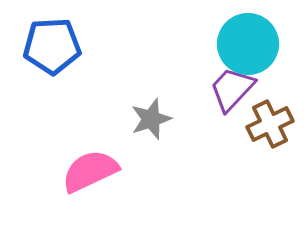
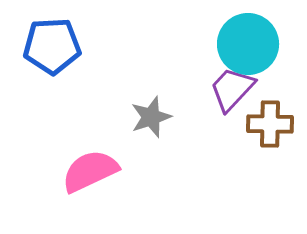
gray star: moved 2 px up
brown cross: rotated 27 degrees clockwise
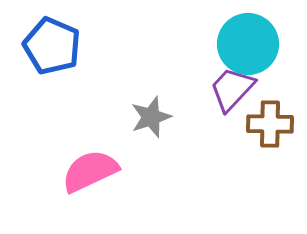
blue pentagon: rotated 26 degrees clockwise
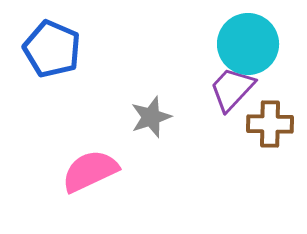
blue pentagon: moved 3 px down
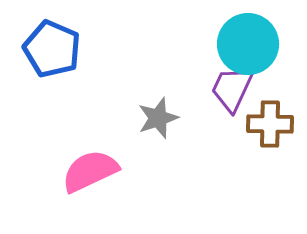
purple trapezoid: rotated 18 degrees counterclockwise
gray star: moved 7 px right, 1 px down
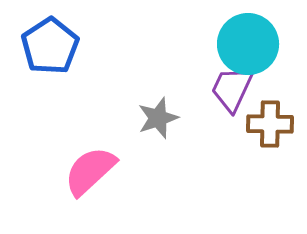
blue pentagon: moved 2 px left, 3 px up; rotated 16 degrees clockwise
pink semicircle: rotated 18 degrees counterclockwise
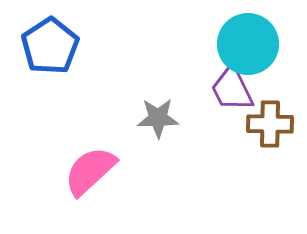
purple trapezoid: rotated 51 degrees counterclockwise
gray star: rotated 18 degrees clockwise
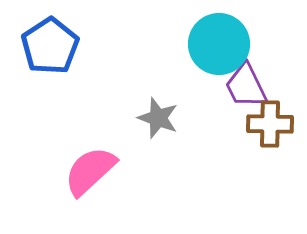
cyan circle: moved 29 px left
purple trapezoid: moved 14 px right, 3 px up
gray star: rotated 21 degrees clockwise
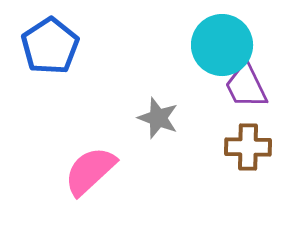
cyan circle: moved 3 px right, 1 px down
brown cross: moved 22 px left, 23 px down
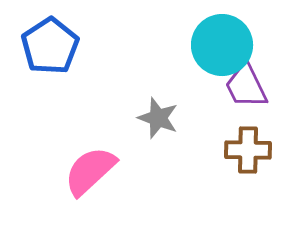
brown cross: moved 3 px down
